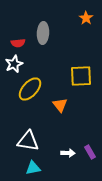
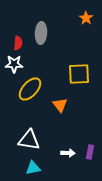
gray ellipse: moved 2 px left
red semicircle: rotated 80 degrees counterclockwise
white star: rotated 24 degrees clockwise
yellow square: moved 2 px left, 2 px up
white triangle: moved 1 px right, 1 px up
purple rectangle: rotated 40 degrees clockwise
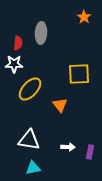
orange star: moved 2 px left, 1 px up
white arrow: moved 6 px up
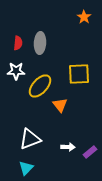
gray ellipse: moved 1 px left, 10 px down
white star: moved 2 px right, 7 px down
yellow ellipse: moved 10 px right, 3 px up
white triangle: moved 1 px right, 1 px up; rotated 30 degrees counterclockwise
purple rectangle: rotated 40 degrees clockwise
cyan triangle: moved 7 px left; rotated 35 degrees counterclockwise
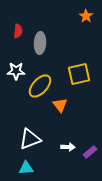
orange star: moved 2 px right, 1 px up
red semicircle: moved 12 px up
yellow square: rotated 10 degrees counterclockwise
cyan triangle: rotated 42 degrees clockwise
